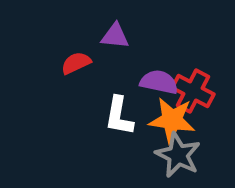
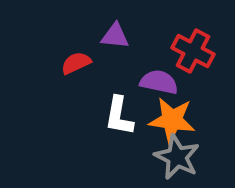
red cross: moved 40 px up
gray star: moved 1 px left, 2 px down
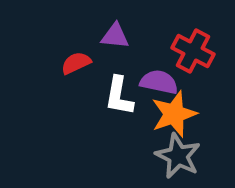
white L-shape: moved 20 px up
orange star: moved 2 px right, 6 px up; rotated 27 degrees counterclockwise
gray star: moved 1 px right, 1 px up
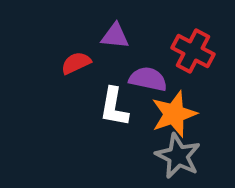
purple semicircle: moved 11 px left, 3 px up
white L-shape: moved 5 px left, 11 px down
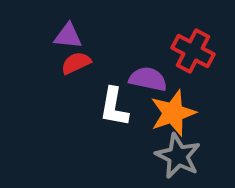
purple triangle: moved 47 px left
orange star: moved 1 px left, 1 px up
